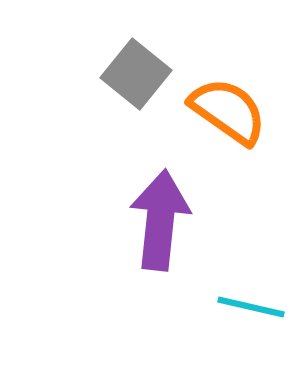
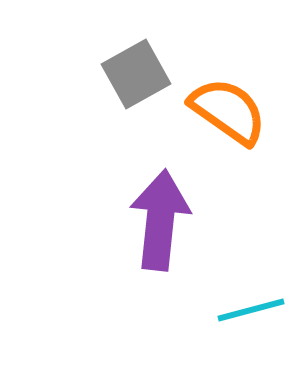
gray square: rotated 22 degrees clockwise
cyan line: moved 3 px down; rotated 28 degrees counterclockwise
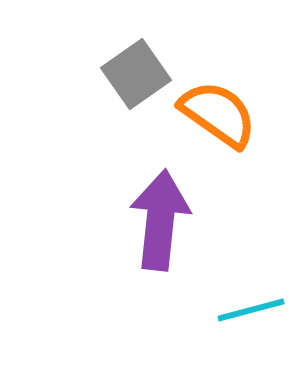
gray square: rotated 6 degrees counterclockwise
orange semicircle: moved 10 px left, 3 px down
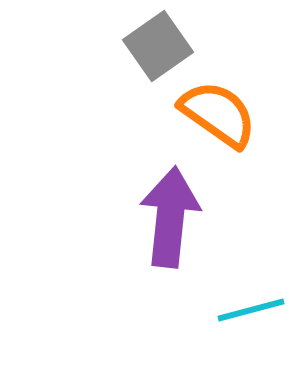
gray square: moved 22 px right, 28 px up
purple arrow: moved 10 px right, 3 px up
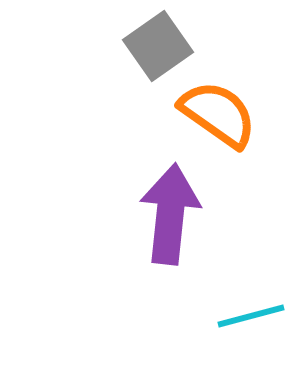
purple arrow: moved 3 px up
cyan line: moved 6 px down
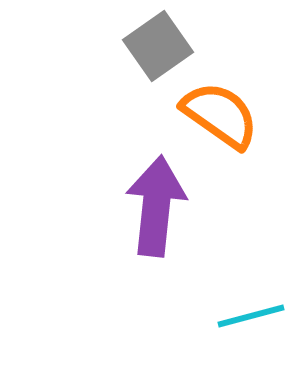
orange semicircle: moved 2 px right, 1 px down
purple arrow: moved 14 px left, 8 px up
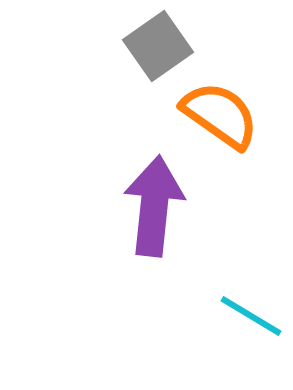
purple arrow: moved 2 px left
cyan line: rotated 46 degrees clockwise
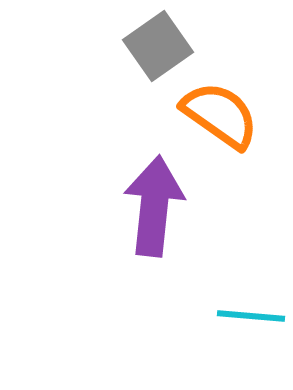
cyan line: rotated 26 degrees counterclockwise
